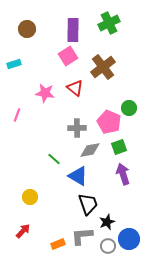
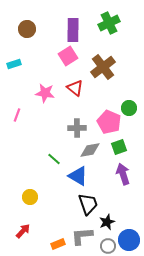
blue circle: moved 1 px down
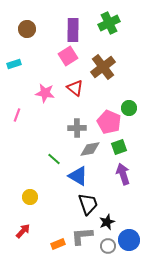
gray diamond: moved 1 px up
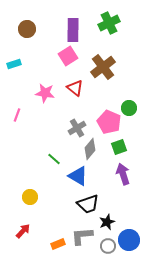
gray cross: rotated 30 degrees counterclockwise
gray diamond: rotated 40 degrees counterclockwise
black trapezoid: rotated 90 degrees clockwise
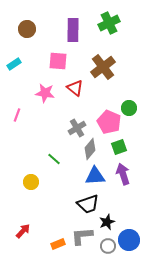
pink square: moved 10 px left, 5 px down; rotated 36 degrees clockwise
cyan rectangle: rotated 16 degrees counterclockwise
blue triangle: moved 17 px right; rotated 35 degrees counterclockwise
yellow circle: moved 1 px right, 15 px up
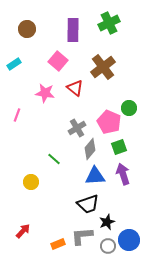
pink square: rotated 36 degrees clockwise
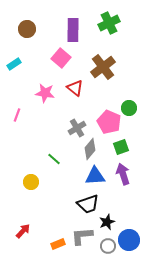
pink square: moved 3 px right, 3 px up
green square: moved 2 px right
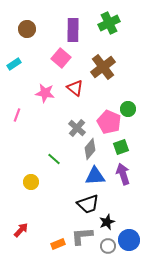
green circle: moved 1 px left, 1 px down
gray cross: rotated 18 degrees counterclockwise
red arrow: moved 2 px left, 1 px up
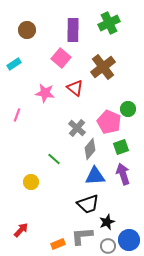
brown circle: moved 1 px down
